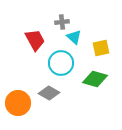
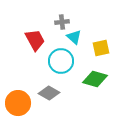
cyan circle: moved 2 px up
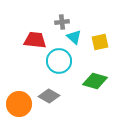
red trapezoid: rotated 55 degrees counterclockwise
yellow square: moved 1 px left, 6 px up
cyan circle: moved 2 px left
green diamond: moved 2 px down
gray diamond: moved 3 px down
orange circle: moved 1 px right, 1 px down
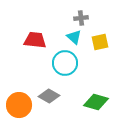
gray cross: moved 19 px right, 4 px up
cyan circle: moved 6 px right, 2 px down
green diamond: moved 1 px right, 21 px down
orange circle: moved 1 px down
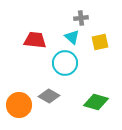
cyan triangle: moved 2 px left
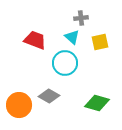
red trapezoid: rotated 15 degrees clockwise
green diamond: moved 1 px right, 1 px down
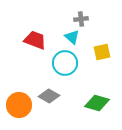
gray cross: moved 1 px down
yellow square: moved 2 px right, 10 px down
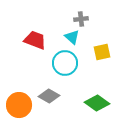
green diamond: rotated 20 degrees clockwise
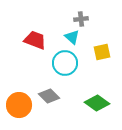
gray diamond: rotated 15 degrees clockwise
